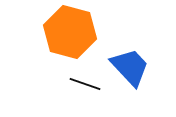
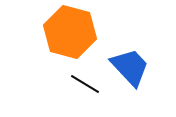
black line: rotated 12 degrees clockwise
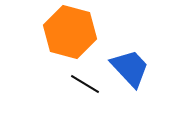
blue trapezoid: moved 1 px down
